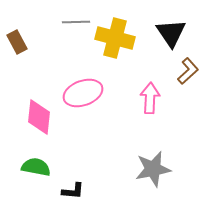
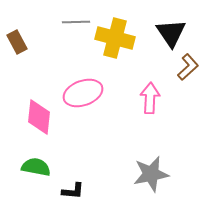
brown L-shape: moved 4 px up
gray star: moved 2 px left, 5 px down
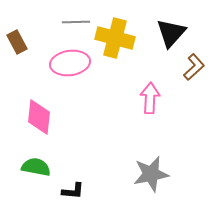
black triangle: rotated 16 degrees clockwise
brown L-shape: moved 6 px right
pink ellipse: moved 13 px left, 30 px up; rotated 12 degrees clockwise
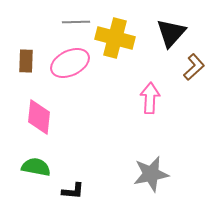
brown rectangle: moved 9 px right, 19 px down; rotated 30 degrees clockwise
pink ellipse: rotated 18 degrees counterclockwise
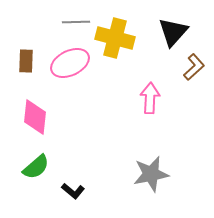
black triangle: moved 2 px right, 1 px up
pink diamond: moved 4 px left
green semicircle: rotated 128 degrees clockwise
black L-shape: rotated 35 degrees clockwise
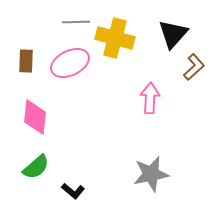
black triangle: moved 2 px down
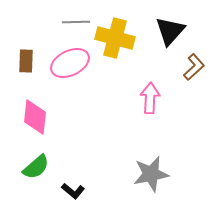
black triangle: moved 3 px left, 3 px up
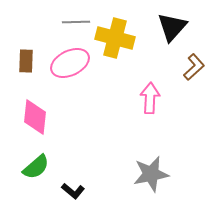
black triangle: moved 2 px right, 4 px up
